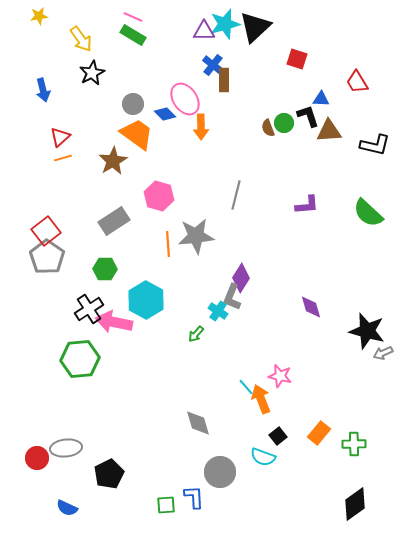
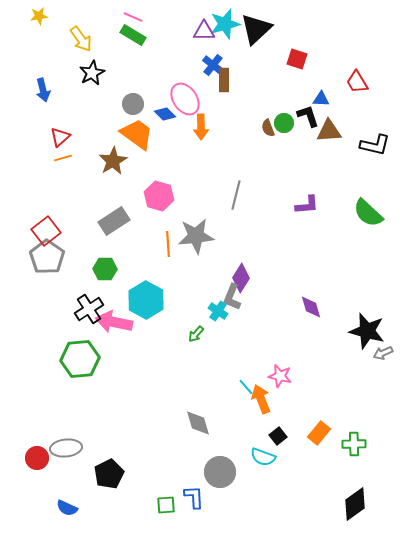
black triangle at (255, 27): moved 1 px right, 2 px down
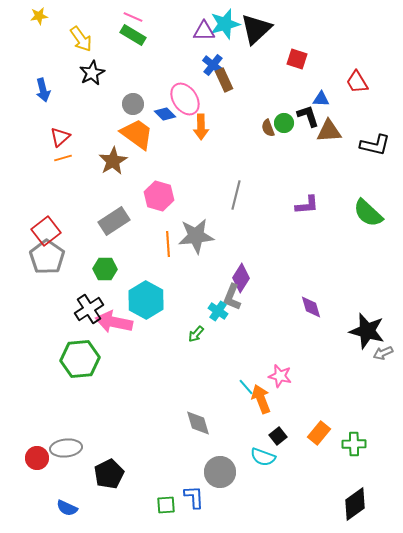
brown rectangle at (224, 80): rotated 25 degrees counterclockwise
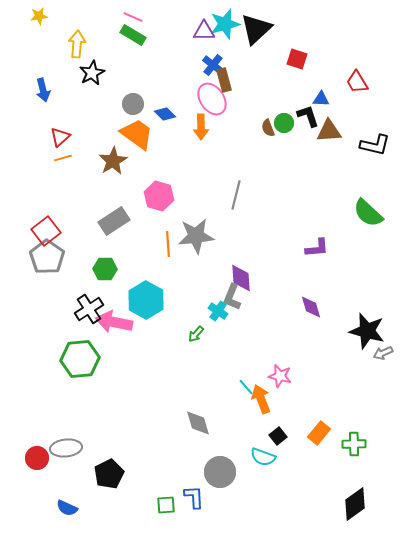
yellow arrow at (81, 39): moved 4 px left, 5 px down; rotated 140 degrees counterclockwise
brown rectangle at (224, 80): rotated 10 degrees clockwise
pink ellipse at (185, 99): moved 27 px right
purple L-shape at (307, 205): moved 10 px right, 43 px down
purple diamond at (241, 278): rotated 36 degrees counterclockwise
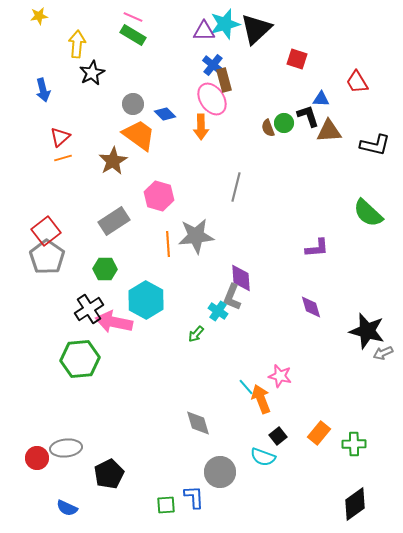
orange trapezoid at (137, 134): moved 2 px right, 1 px down
gray line at (236, 195): moved 8 px up
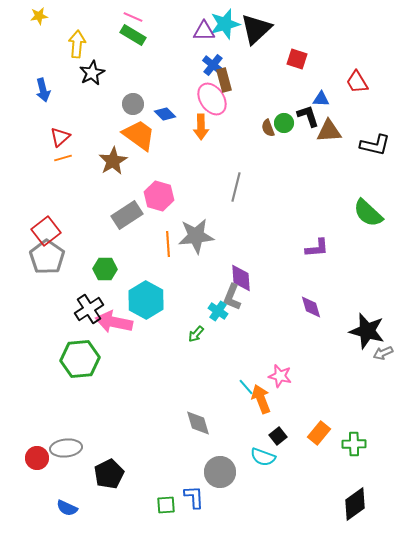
gray rectangle at (114, 221): moved 13 px right, 6 px up
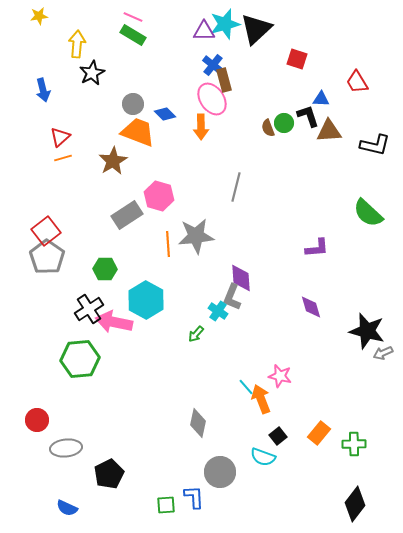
orange trapezoid at (139, 135): moved 1 px left, 3 px up; rotated 15 degrees counterclockwise
gray diamond at (198, 423): rotated 28 degrees clockwise
red circle at (37, 458): moved 38 px up
black diamond at (355, 504): rotated 16 degrees counterclockwise
